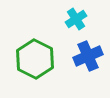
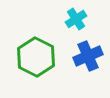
green hexagon: moved 1 px right, 2 px up
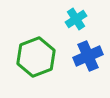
green hexagon: rotated 12 degrees clockwise
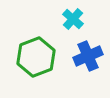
cyan cross: moved 3 px left; rotated 15 degrees counterclockwise
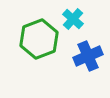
green hexagon: moved 3 px right, 18 px up
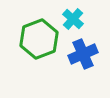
blue cross: moved 5 px left, 2 px up
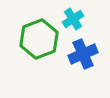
cyan cross: rotated 15 degrees clockwise
